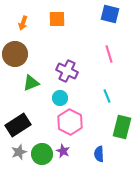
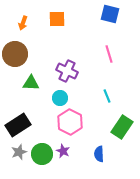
green triangle: rotated 24 degrees clockwise
green rectangle: rotated 20 degrees clockwise
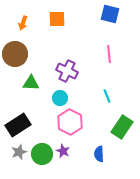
pink line: rotated 12 degrees clockwise
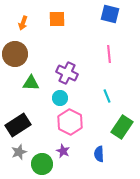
purple cross: moved 2 px down
green circle: moved 10 px down
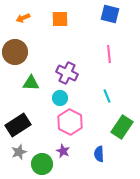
orange square: moved 3 px right
orange arrow: moved 5 px up; rotated 48 degrees clockwise
brown circle: moved 2 px up
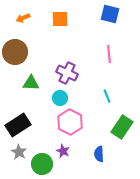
gray star: rotated 21 degrees counterclockwise
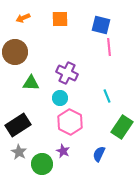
blue square: moved 9 px left, 11 px down
pink line: moved 7 px up
blue semicircle: rotated 28 degrees clockwise
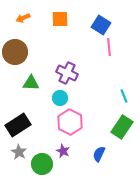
blue square: rotated 18 degrees clockwise
cyan line: moved 17 px right
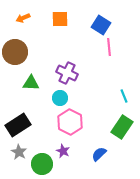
blue semicircle: rotated 21 degrees clockwise
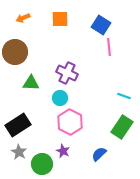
cyan line: rotated 48 degrees counterclockwise
